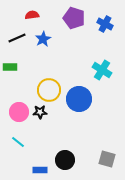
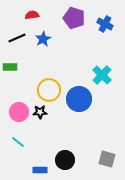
cyan cross: moved 5 px down; rotated 12 degrees clockwise
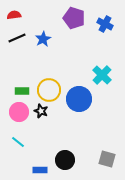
red semicircle: moved 18 px left
green rectangle: moved 12 px right, 24 px down
black star: moved 1 px right, 1 px up; rotated 24 degrees clockwise
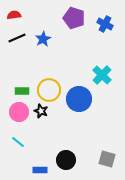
black circle: moved 1 px right
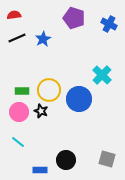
blue cross: moved 4 px right
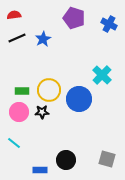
black star: moved 1 px right, 1 px down; rotated 24 degrees counterclockwise
cyan line: moved 4 px left, 1 px down
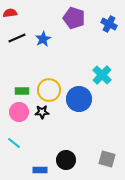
red semicircle: moved 4 px left, 2 px up
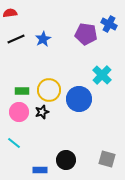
purple pentagon: moved 12 px right, 16 px down; rotated 10 degrees counterclockwise
black line: moved 1 px left, 1 px down
black star: rotated 16 degrees counterclockwise
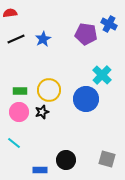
green rectangle: moved 2 px left
blue circle: moved 7 px right
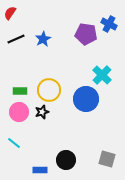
red semicircle: rotated 48 degrees counterclockwise
